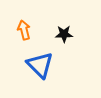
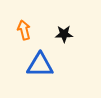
blue triangle: rotated 44 degrees counterclockwise
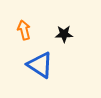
blue triangle: rotated 32 degrees clockwise
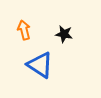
black star: rotated 12 degrees clockwise
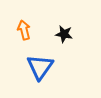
blue triangle: moved 2 px down; rotated 32 degrees clockwise
